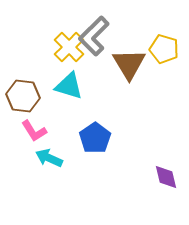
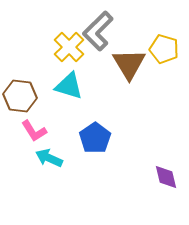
gray L-shape: moved 4 px right, 5 px up
brown hexagon: moved 3 px left
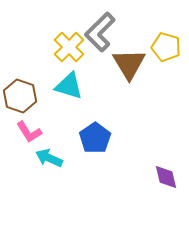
gray L-shape: moved 2 px right, 1 px down
yellow pentagon: moved 2 px right, 2 px up
brown hexagon: rotated 12 degrees clockwise
pink L-shape: moved 5 px left, 1 px down
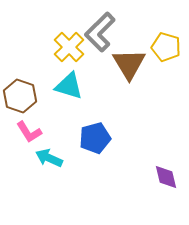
blue pentagon: rotated 20 degrees clockwise
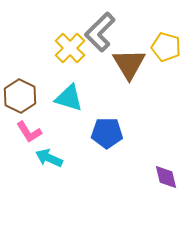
yellow cross: moved 1 px right, 1 px down
cyan triangle: moved 12 px down
brown hexagon: rotated 8 degrees clockwise
blue pentagon: moved 12 px right, 5 px up; rotated 16 degrees clockwise
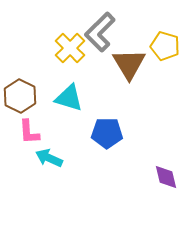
yellow pentagon: moved 1 px left, 1 px up
pink L-shape: rotated 28 degrees clockwise
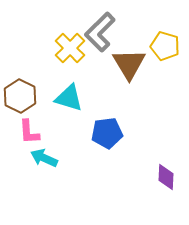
blue pentagon: rotated 8 degrees counterclockwise
cyan arrow: moved 5 px left
purple diamond: rotated 16 degrees clockwise
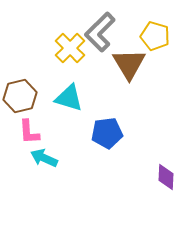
yellow pentagon: moved 10 px left, 10 px up
brown hexagon: rotated 20 degrees clockwise
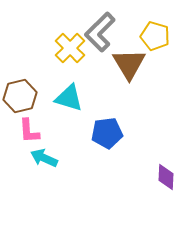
pink L-shape: moved 1 px up
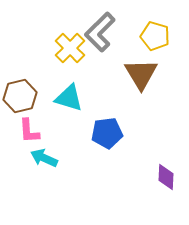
brown triangle: moved 12 px right, 10 px down
